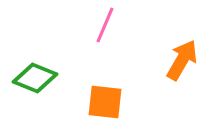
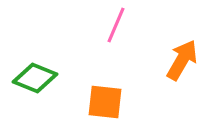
pink line: moved 11 px right
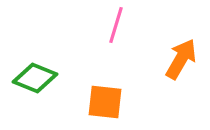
pink line: rotated 6 degrees counterclockwise
orange arrow: moved 1 px left, 1 px up
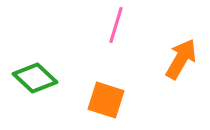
green diamond: rotated 21 degrees clockwise
orange square: moved 1 px right, 2 px up; rotated 12 degrees clockwise
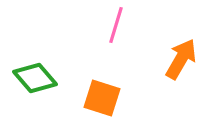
green diamond: rotated 6 degrees clockwise
orange square: moved 4 px left, 2 px up
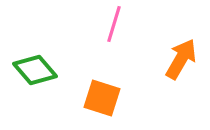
pink line: moved 2 px left, 1 px up
green diamond: moved 8 px up
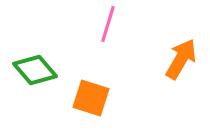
pink line: moved 6 px left
orange square: moved 11 px left
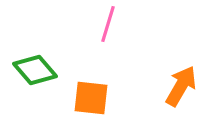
orange arrow: moved 27 px down
orange square: rotated 12 degrees counterclockwise
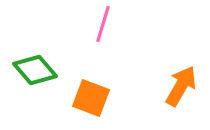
pink line: moved 5 px left
orange square: rotated 15 degrees clockwise
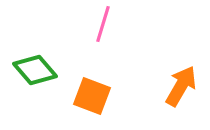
orange square: moved 1 px right, 2 px up
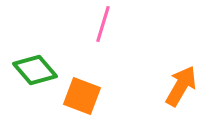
orange square: moved 10 px left
